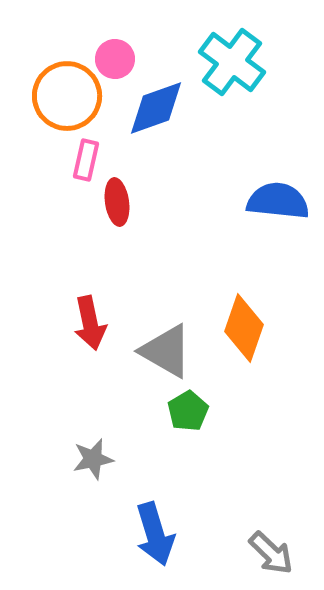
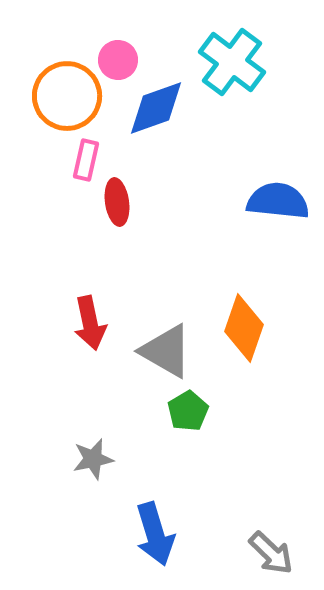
pink circle: moved 3 px right, 1 px down
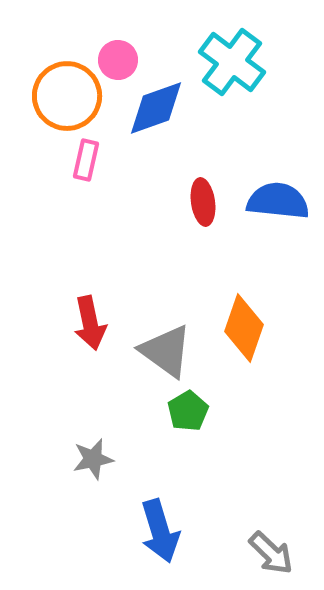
red ellipse: moved 86 px right
gray triangle: rotated 6 degrees clockwise
blue arrow: moved 5 px right, 3 px up
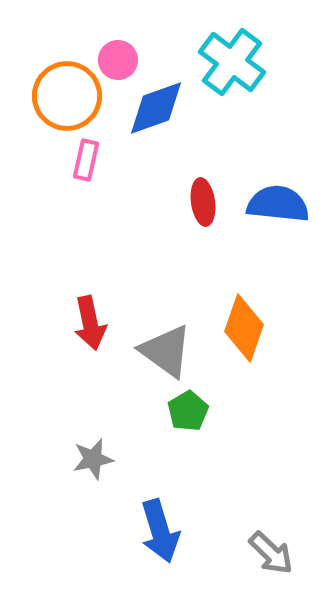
blue semicircle: moved 3 px down
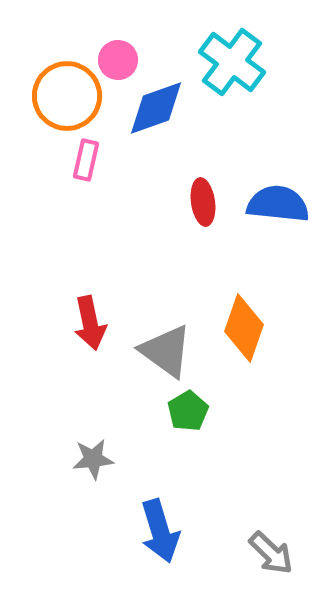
gray star: rotated 6 degrees clockwise
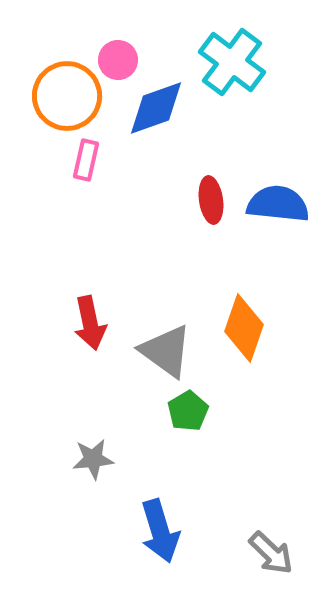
red ellipse: moved 8 px right, 2 px up
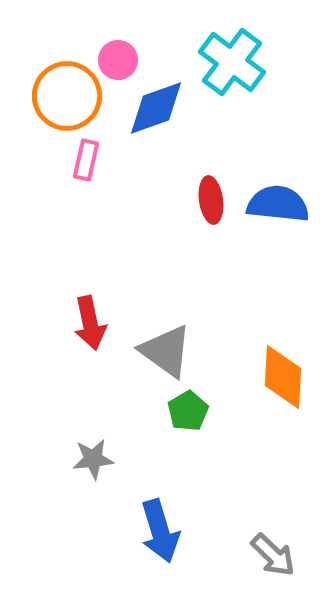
orange diamond: moved 39 px right, 49 px down; rotated 16 degrees counterclockwise
gray arrow: moved 2 px right, 2 px down
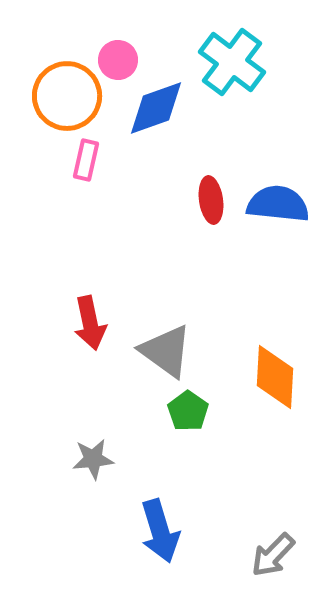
orange diamond: moved 8 px left
green pentagon: rotated 6 degrees counterclockwise
gray arrow: rotated 90 degrees clockwise
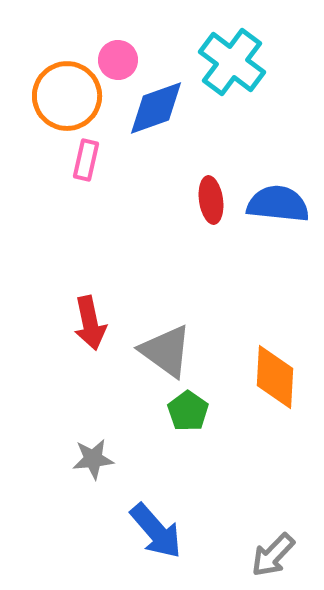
blue arrow: moved 4 px left; rotated 24 degrees counterclockwise
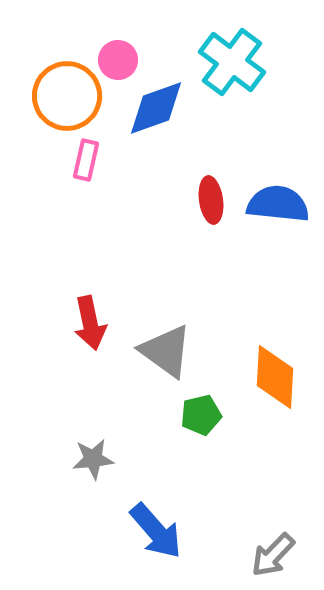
green pentagon: moved 13 px right, 4 px down; rotated 24 degrees clockwise
